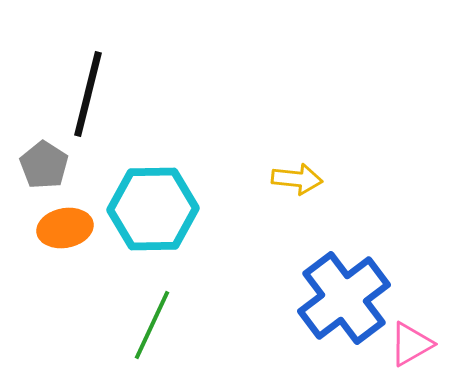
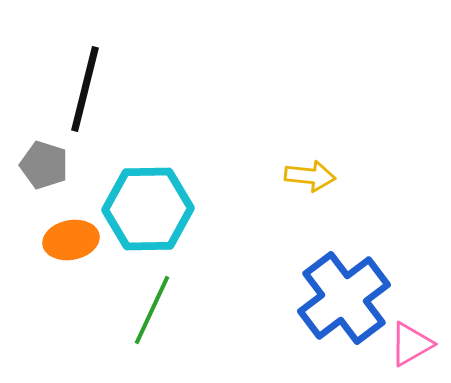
black line: moved 3 px left, 5 px up
gray pentagon: rotated 15 degrees counterclockwise
yellow arrow: moved 13 px right, 3 px up
cyan hexagon: moved 5 px left
orange ellipse: moved 6 px right, 12 px down
green line: moved 15 px up
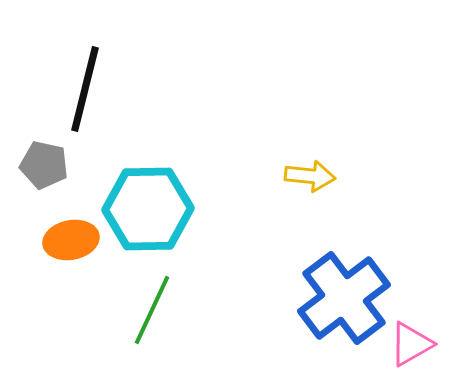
gray pentagon: rotated 6 degrees counterclockwise
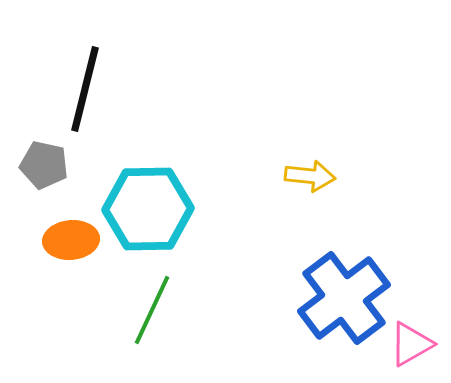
orange ellipse: rotated 6 degrees clockwise
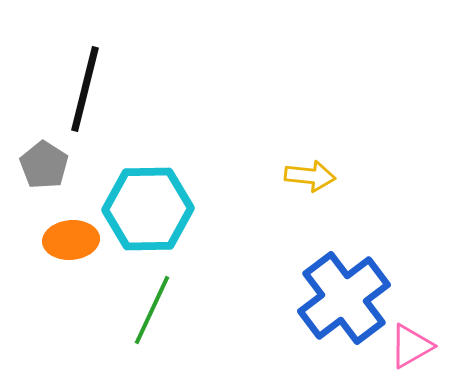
gray pentagon: rotated 21 degrees clockwise
pink triangle: moved 2 px down
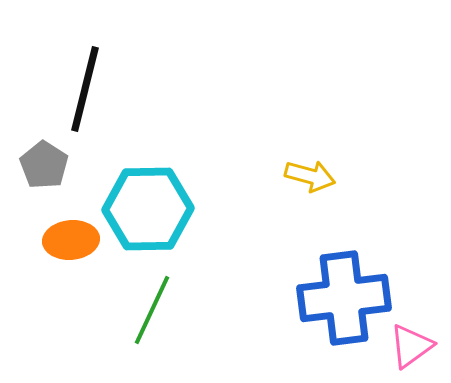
yellow arrow: rotated 9 degrees clockwise
blue cross: rotated 30 degrees clockwise
pink triangle: rotated 6 degrees counterclockwise
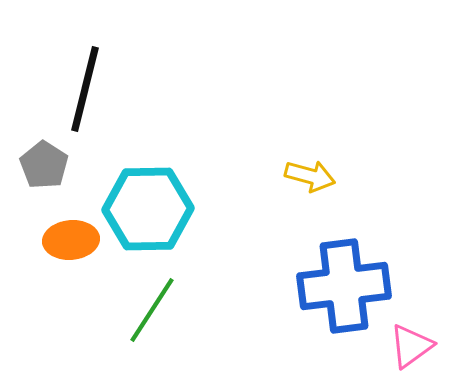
blue cross: moved 12 px up
green line: rotated 8 degrees clockwise
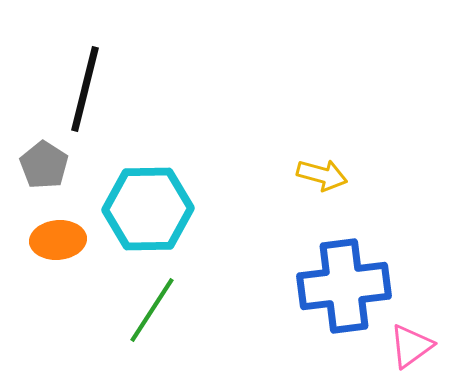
yellow arrow: moved 12 px right, 1 px up
orange ellipse: moved 13 px left
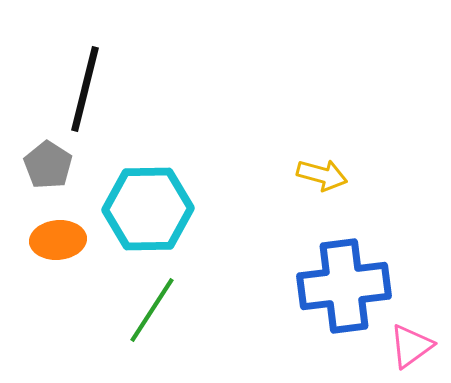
gray pentagon: moved 4 px right
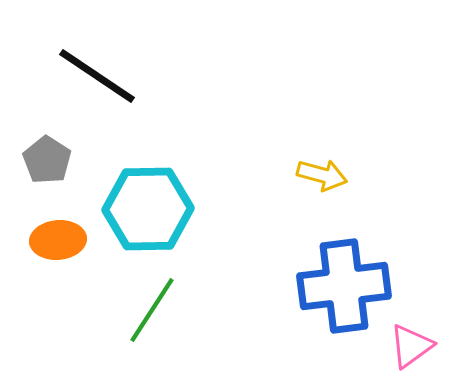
black line: moved 12 px right, 13 px up; rotated 70 degrees counterclockwise
gray pentagon: moved 1 px left, 5 px up
